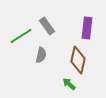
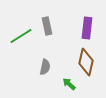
gray rectangle: rotated 24 degrees clockwise
gray semicircle: moved 4 px right, 12 px down
brown diamond: moved 8 px right, 2 px down
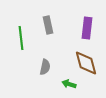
gray rectangle: moved 1 px right, 1 px up
green line: moved 2 px down; rotated 65 degrees counterclockwise
brown diamond: moved 1 px down; rotated 28 degrees counterclockwise
green arrow: rotated 24 degrees counterclockwise
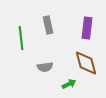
gray semicircle: rotated 70 degrees clockwise
green arrow: rotated 136 degrees clockwise
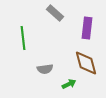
gray rectangle: moved 7 px right, 12 px up; rotated 36 degrees counterclockwise
green line: moved 2 px right
gray semicircle: moved 2 px down
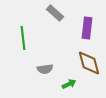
brown diamond: moved 3 px right
